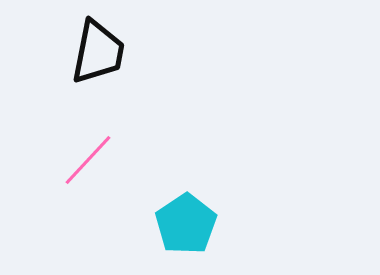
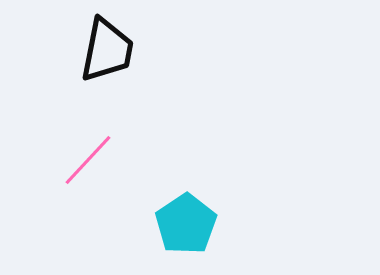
black trapezoid: moved 9 px right, 2 px up
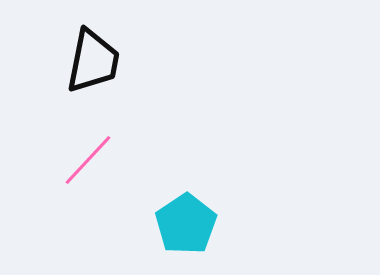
black trapezoid: moved 14 px left, 11 px down
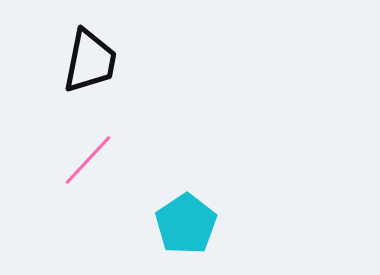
black trapezoid: moved 3 px left
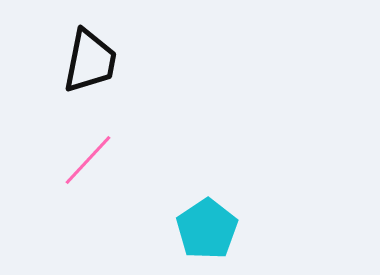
cyan pentagon: moved 21 px right, 5 px down
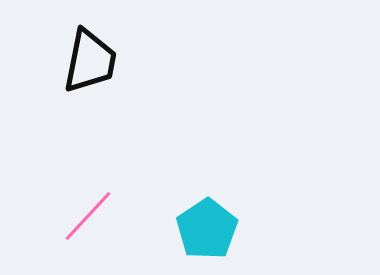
pink line: moved 56 px down
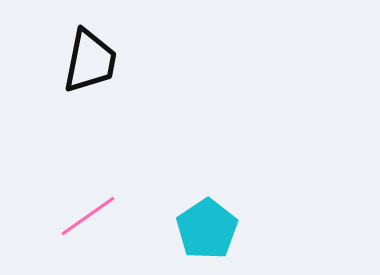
pink line: rotated 12 degrees clockwise
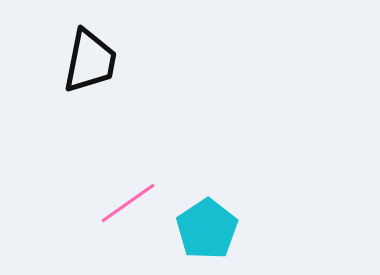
pink line: moved 40 px right, 13 px up
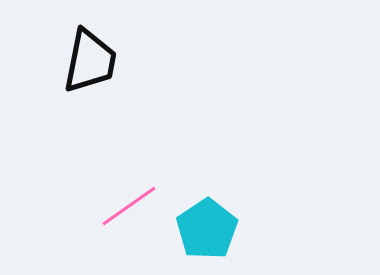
pink line: moved 1 px right, 3 px down
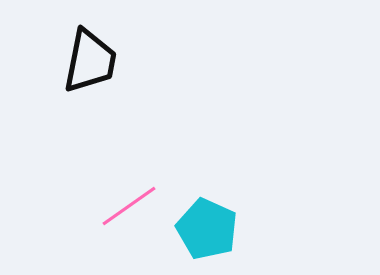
cyan pentagon: rotated 14 degrees counterclockwise
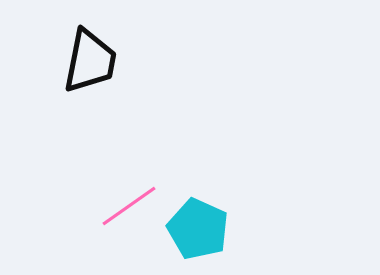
cyan pentagon: moved 9 px left
